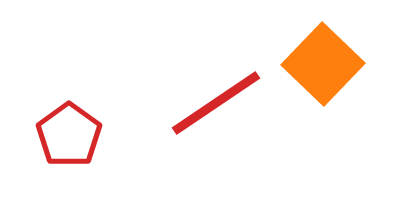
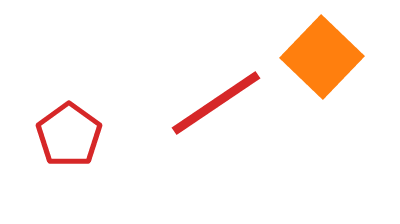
orange square: moved 1 px left, 7 px up
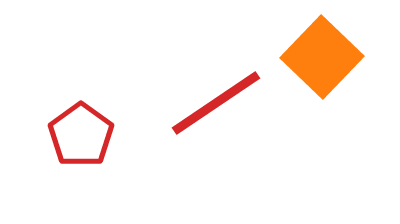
red pentagon: moved 12 px right
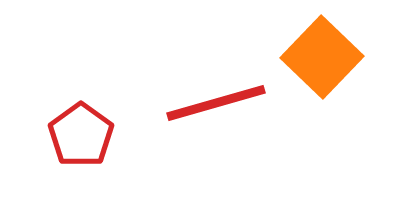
red line: rotated 18 degrees clockwise
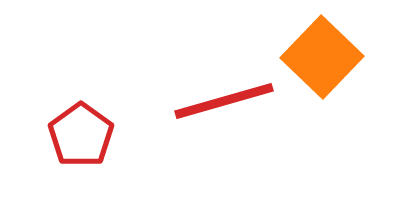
red line: moved 8 px right, 2 px up
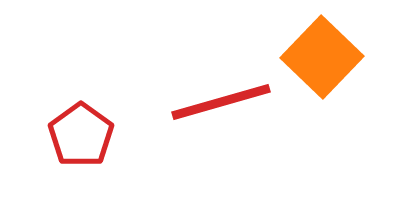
red line: moved 3 px left, 1 px down
